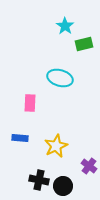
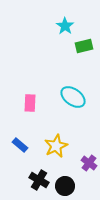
green rectangle: moved 2 px down
cyan ellipse: moved 13 px right, 19 px down; rotated 20 degrees clockwise
blue rectangle: moved 7 px down; rotated 35 degrees clockwise
purple cross: moved 3 px up
black cross: rotated 18 degrees clockwise
black circle: moved 2 px right
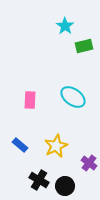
pink rectangle: moved 3 px up
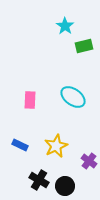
blue rectangle: rotated 14 degrees counterclockwise
purple cross: moved 2 px up
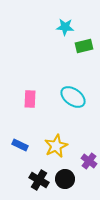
cyan star: moved 1 px down; rotated 30 degrees counterclockwise
pink rectangle: moved 1 px up
black circle: moved 7 px up
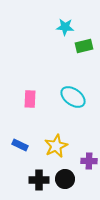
purple cross: rotated 35 degrees counterclockwise
black cross: rotated 30 degrees counterclockwise
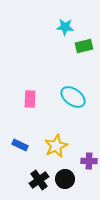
black cross: rotated 36 degrees counterclockwise
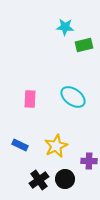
green rectangle: moved 1 px up
